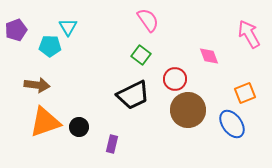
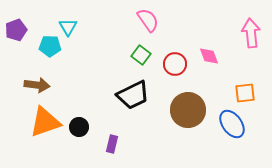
pink arrow: moved 2 px right, 1 px up; rotated 24 degrees clockwise
red circle: moved 15 px up
orange square: rotated 15 degrees clockwise
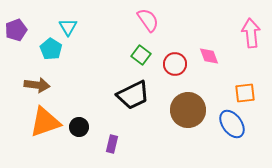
cyan pentagon: moved 1 px right, 3 px down; rotated 30 degrees clockwise
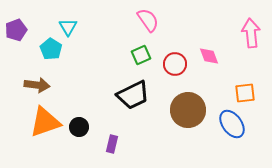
green square: rotated 30 degrees clockwise
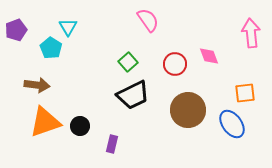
cyan pentagon: moved 1 px up
green square: moved 13 px left, 7 px down; rotated 18 degrees counterclockwise
black circle: moved 1 px right, 1 px up
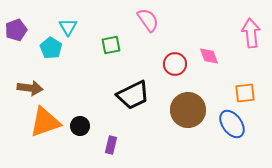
green square: moved 17 px left, 17 px up; rotated 30 degrees clockwise
brown arrow: moved 7 px left, 3 px down
purple rectangle: moved 1 px left, 1 px down
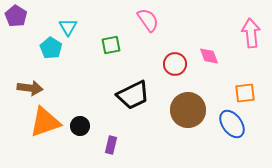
purple pentagon: moved 14 px up; rotated 20 degrees counterclockwise
